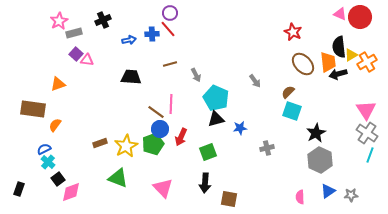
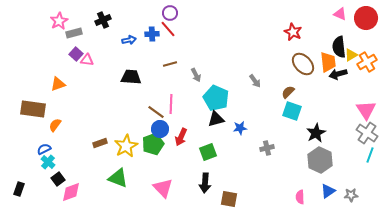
red circle at (360, 17): moved 6 px right, 1 px down
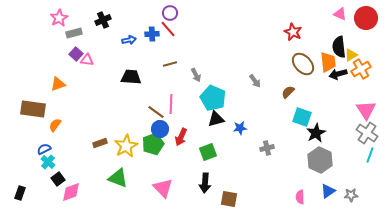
pink star at (59, 21): moved 3 px up
orange cross at (367, 62): moved 6 px left, 7 px down
cyan pentagon at (216, 98): moved 3 px left
cyan square at (292, 111): moved 10 px right, 6 px down
black rectangle at (19, 189): moved 1 px right, 4 px down
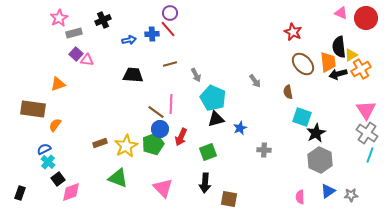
pink triangle at (340, 14): moved 1 px right, 1 px up
black trapezoid at (131, 77): moved 2 px right, 2 px up
brown semicircle at (288, 92): rotated 56 degrees counterclockwise
blue star at (240, 128): rotated 16 degrees counterclockwise
gray cross at (267, 148): moved 3 px left, 2 px down; rotated 16 degrees clockwise
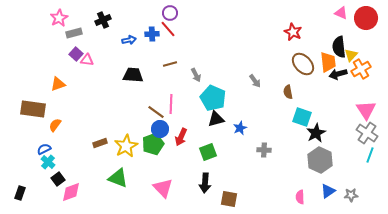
yellow triangle at (351, 55): rotated 16 degrees counterclockwise
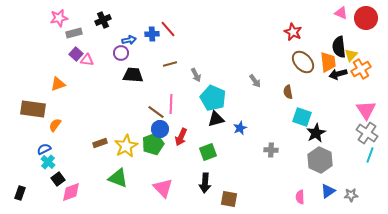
purple circle at (170, 13): moved 49 px left, 40 px down
pink star at (59, 18): rotated 18 degrees clockwise
brown ellipse at (303, 64): moved 2 px up
gray cross at (264, 150): moved 7 px right
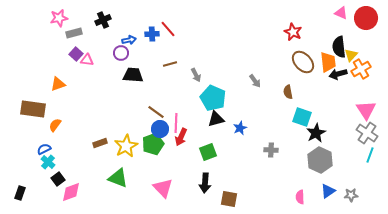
pink line at (171, 104): moved 5 px right, 19 px down
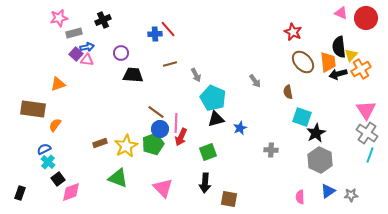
blue cross at (152, 34): moved 3 px right
blue arrow at (129, 40): moved 42 px left, 7 px down
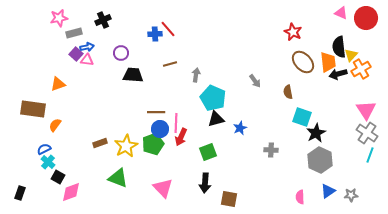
gray arrow at (196, 75): rotated 144 degrees counterclockwise
brown line at (156, 112): rotated 36 degrees counterclockwise
black square at (58, 179): moved 2 px up; rotated 24 degrees counterclockwise
